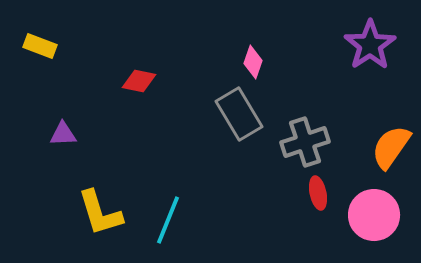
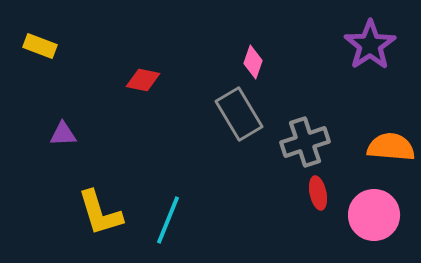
red diamond: moved 4 px right, 1 px up
orange semicircle: rotated 60 degrees clockwise
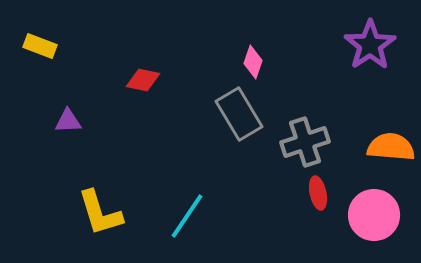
purple triangle: moved 5 px right, 13 px up
cyan line: moved 19 px right, 4 px up; rotated 12 degrees clockwise
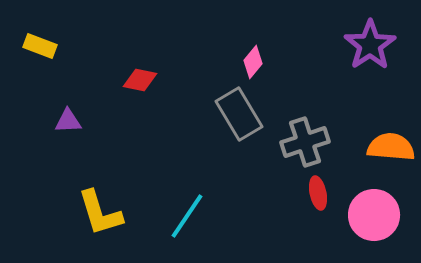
pink diamond: rotated 20 degrees clockwise
red diamond: moved 3 px left
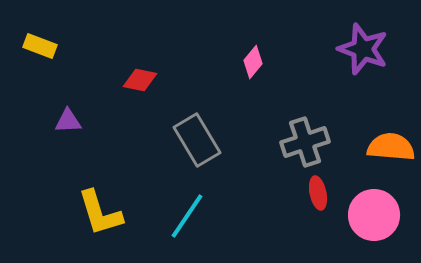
purple star: moved 7 px left, 4 px down; rotated 18 degrees counterclockwise
gray rectangle: moved 42 px left, 26 px down
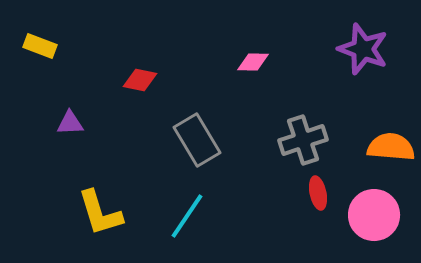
pink diamond: rotated 52 degrees clockwise
purple triangle: moved 2 px right, 2 px down
gray cross: moved 2 px left, 2 px up
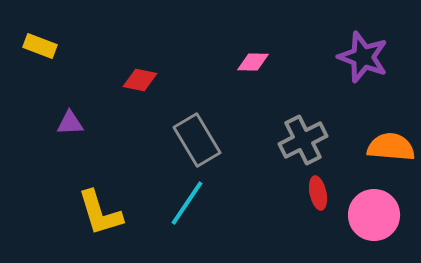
purple star: moved 8 px down
gray cross: rotated 9 degrees counterclockwise
cyan line: moved 13 px up
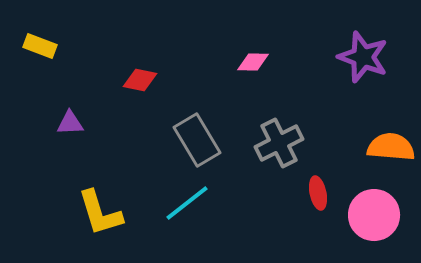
gray cross: moved 24 px left, 3 px down
cyan line: rotated 18 degrees clockwise
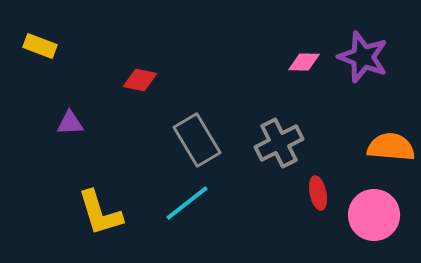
pink diamond: moved 51 px right
